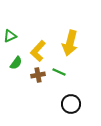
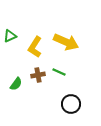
yellow arrow: moved 4 px left, 1 px up; rotated 80 degrees counterclockwise
yellow L-shape: moved 3 px left, 4 px up; rotated 10 degrees counterclockwise
green semicircle: moved 21 px down
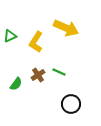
yellow arrow: moved 14 px up
yellow L-shape: moved 1 px right, 5 px up
brown cross: rotated 24 degrees counterclockwise
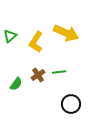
yellow arrow: moved 5 px down
green triangle: rotated 16 degrees counterclockwise
green line: rotated 32 degrees counterclockwise
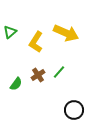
green triangle: moved 4 px up
green line: rotated 40 degrees counterclockwise
black circle: moved 3 px right, 6 px down
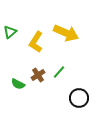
green semicircle: moved 2 px right; rotated 80 degrees clockwise
black circle: moved 5 px right, 12 px up
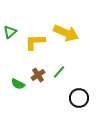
yellow L-shape: moved 1 px left; rotated 55 degrees clockwise
